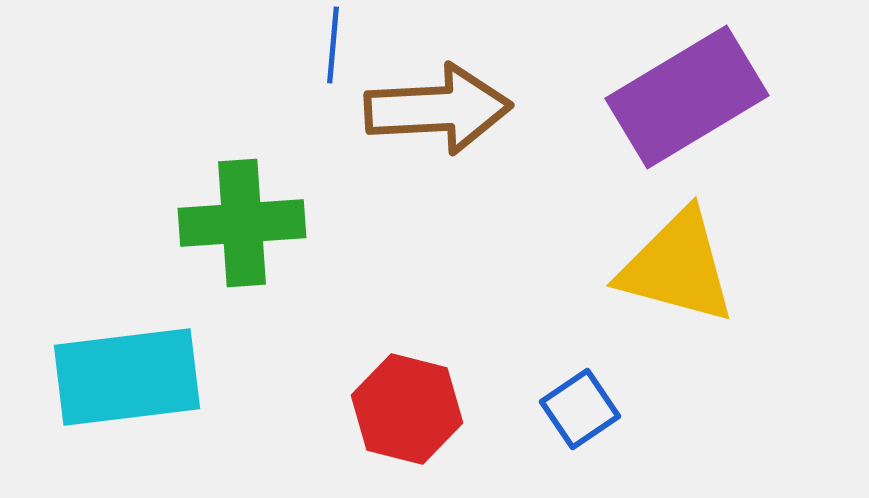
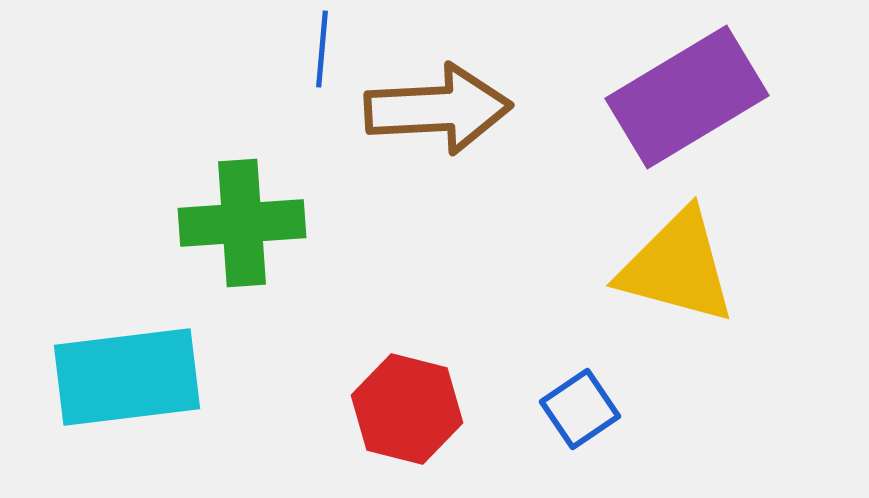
blue line: moved 11 px left, 4 px down
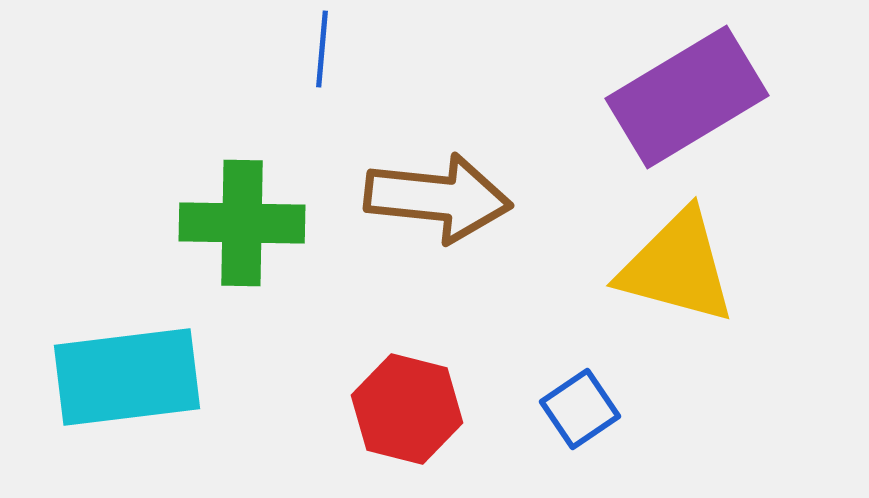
brown arrow: moved 89 px down; rotated 9 degrees clockwise
green cross: rotated 5 degrees clockwise
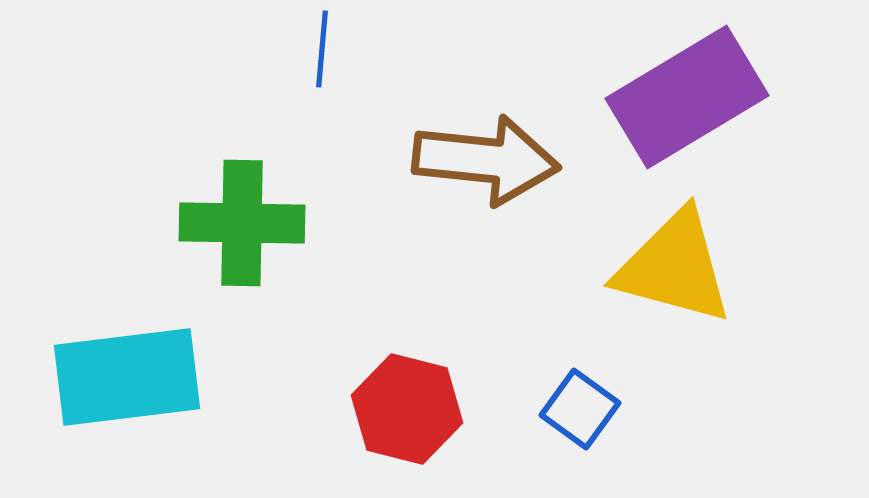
brown arrow: moved 48 px right, 38 px up
yellow triangle: moved 3 px left
blue square: rotated 20 degrees counterclockwise
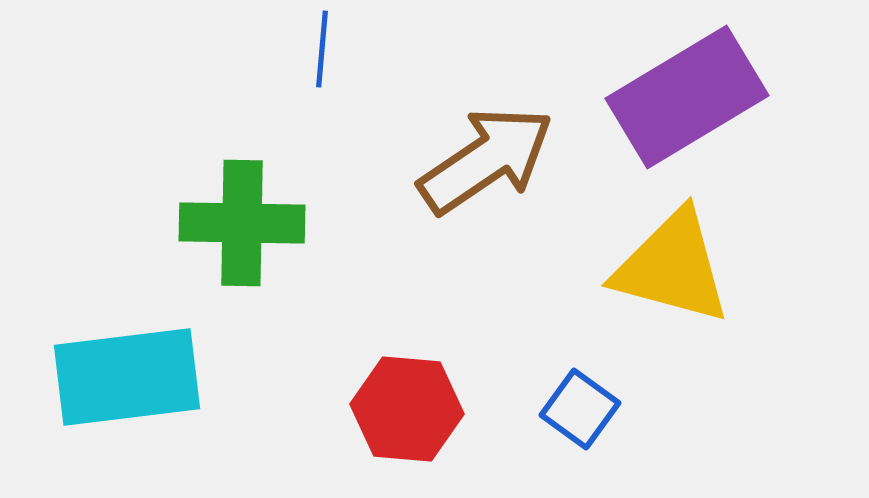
brown arrow: rotated 40 degrees counterclockwise
yellow triangle: moved 2 px left
red hexagon: rotated 9 degrees counterclockwise
